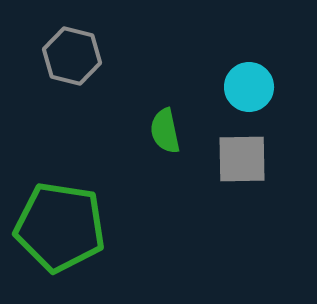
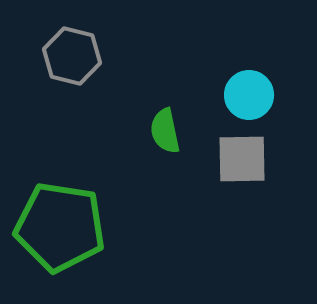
cyan circle: moved 8 px down
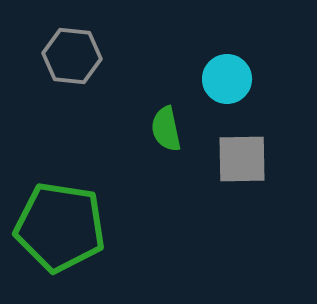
gray hexagon: rotated 8 degrees counterclockwise
cyan circle: moved 22 px left, 16 px up
green semicircle: moved 1 px right, 2 px up
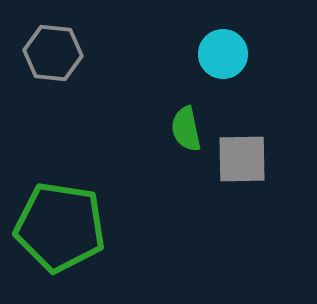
gray hexagon: moved 19 px left, 3 px up
cyan circle: moved 4 px left, 25 px up
green semicircle: moved 20 px right
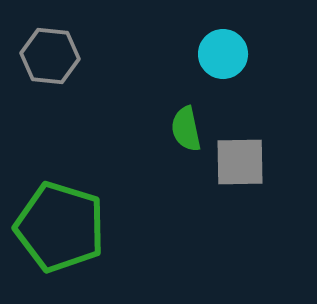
gray hexagon: moved 3 px left, 3 px down
gray square: moved 2 px left, 3 px down
green pentagon: rotated 8 degrees clockwise
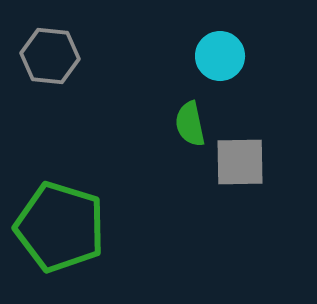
cyan circle: moved 3 px left, 2 px down
green semicircle: moved 4 px right, 5 px up
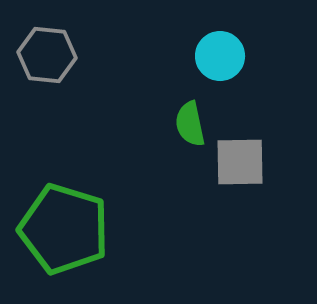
gray hexagon: moved 3 px left, 1 px up
green pentagon: moved 4 px right, 2 px down
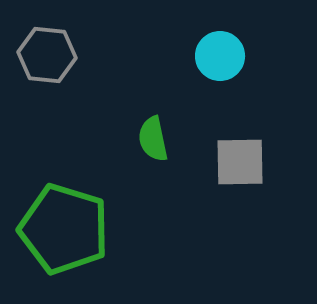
green semicircle: moved 37 px left, 15 px down
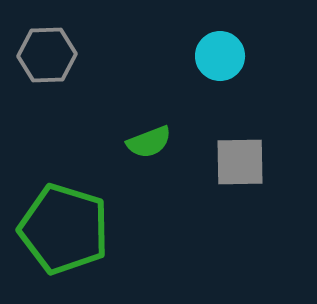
gray hexagon: rotated 8 degrees counterclockwise
green semicircle: moved 4 px left, 3 px down; rotated 99 degrees counterclockwise
